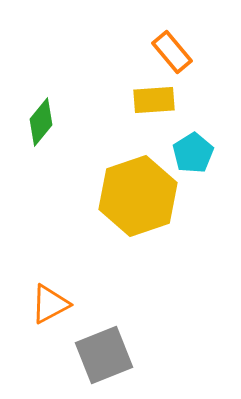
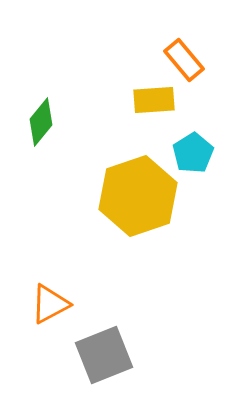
orange rectangle: moved 12 px right, 8 px down
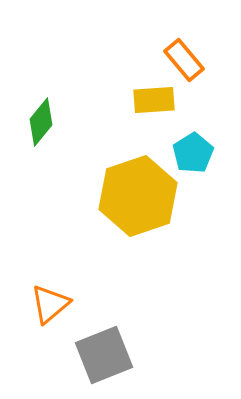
orange triangle: rotated 12 degrees counterclockwise
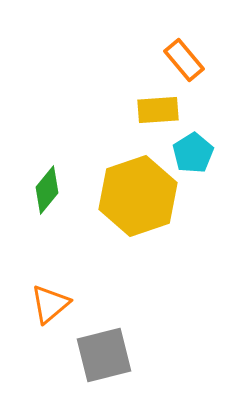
yellow rectangle: moved 4 px right, 10 px down
green diamond: moved 6 px right, 68 px down
gray square: rotated 8 degrees clockwise
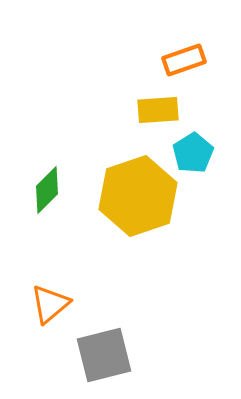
orange rectangle: rotated 69 degrees counterclockwise
green diamond: rotated 6 degrees clockwise
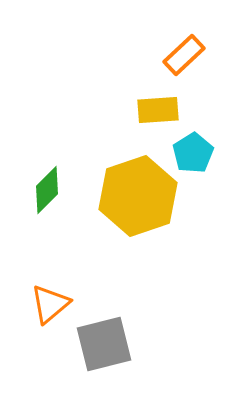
orange rectangle: moved 5 px up; rotated 24 degrees counterclockwise
gray square: moved 11 px up
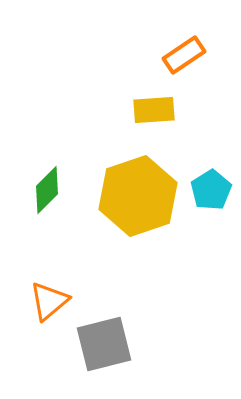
orange rectangle: rotated 9 degrees clockwise
yellow rectangle: moved 4 px left
cyan pentagon: moved 18 px right, 37 px down
orange triangle: moved 1 px left, 3 px up
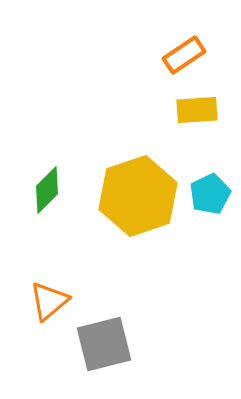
yellow rectangle: moved 43 px right
cyan pentagon: moved 1 px left, 4 px down; rotated 6 degrees clockwise
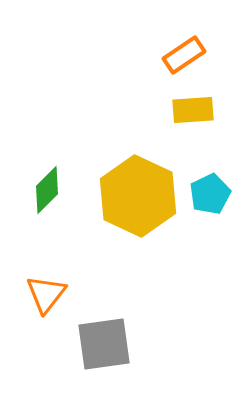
yellow rectangle: moved 4 px left
yellow hexagon: rotated 16 degrees counterclockwise
orange triangle: moved 3 px left, 7 px up; rotated 12 degrees counterclockwise
gray square: rotated 6 degrees clockwise
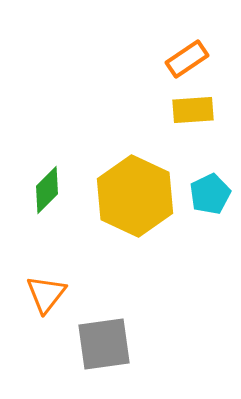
orange rectangle: moved 3 px right, 4 px down
yellow hexagon: moved 3 px left
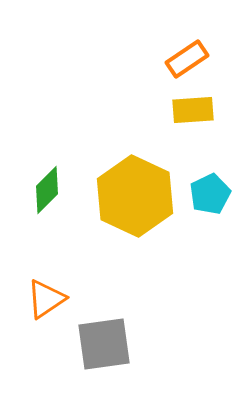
orange triangle: moved 5 px down; rotated 18 degrees clockwise
